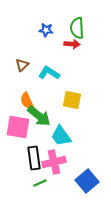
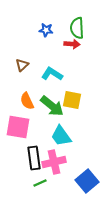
cyan L-shape: moved 3 px right, 1 px down
green arrow: moved 13 px right, 10 px up
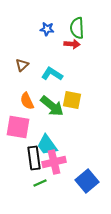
blue star: moved 1 px right, 1 px up
cyan trapezoid: moved 14 px left, 9 px down
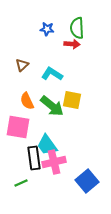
green line: moved 19 px left
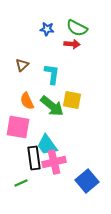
green semicircle: rotated 60 degrees counterclockwise
cyan L-shape: rotated 65 degrees clockwise
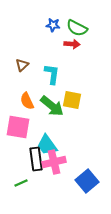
blue star: moved 6 px right, 4 px up
black rectangle: moved 2 px right, 1 px down
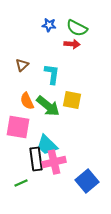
blue star: moved 4 px left
green arrow: moved 4 px left
cyan trapezoid: rotated 10 degrees counterclockwise
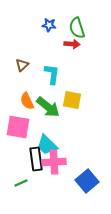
green semicircle: rotated 45 degrees clockwise
green arrow: moved 1 px down
pink cross: rotated 10 degrees clockwise
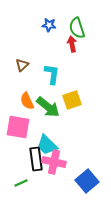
red arrow: rotated 105 degrees counterclockwise
yellow square: rotated 30 degrees counterclockwise
pink cross: rotated 15 degrees clockwise
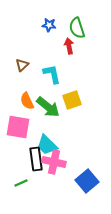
red arrow: moved 3 px left, 2 px down
cyan L-shape: rotated 20 degrees counterclockwise
